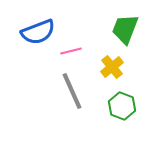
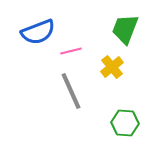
gray line: moved 1 px left
green hexagon: moved 3 px right, 17 px down; rotated 16 degrees counterclockwise
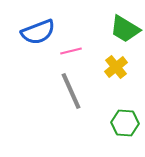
green trapezoid: rotated 80 degrees counterclockwise
yellow cross: moved 4 px right
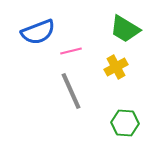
yellow cross: rotated 10 degrees clockwise
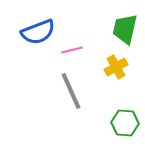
green trapezoid: rotated 72 degrees clockwise
pink line: moved 1 px right, 1 px up
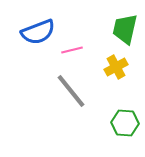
gray line: rotated 15 degrees counterclockwise
